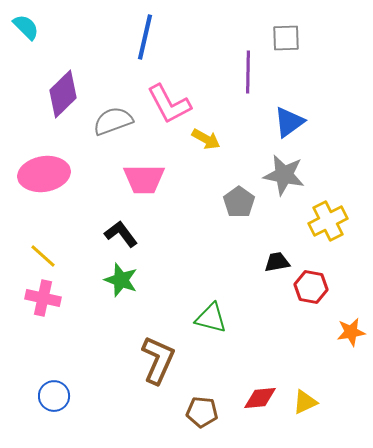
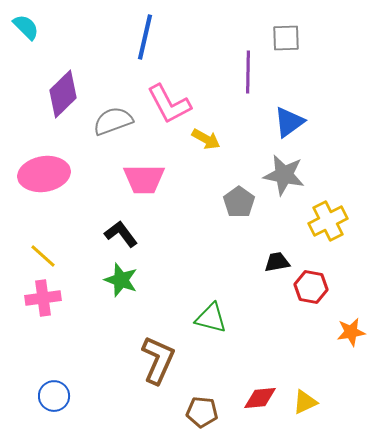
pink cross: rotated 20 degrees counterclockwise
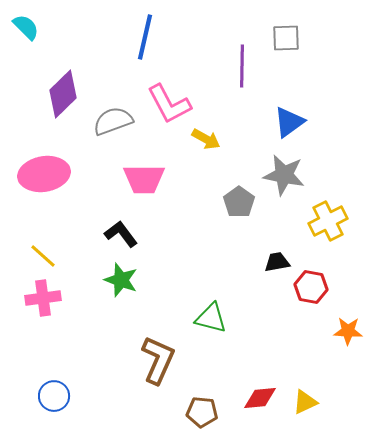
purple line: moved 6 px left, 6 px up
orange star: moved 3 px left, 1 px up; rotated 12 degrees clockwise
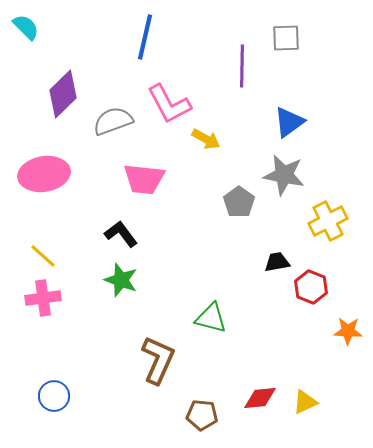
pink trapezoid: rotated 6 degrees clockwise
red hexagon: rotated 12 degrees clockwise
brown pentagon: moved 3 px down
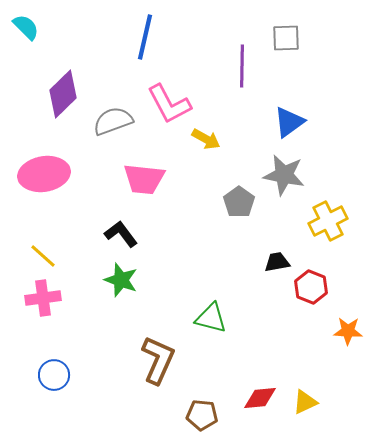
blue circle: moved 21 px up
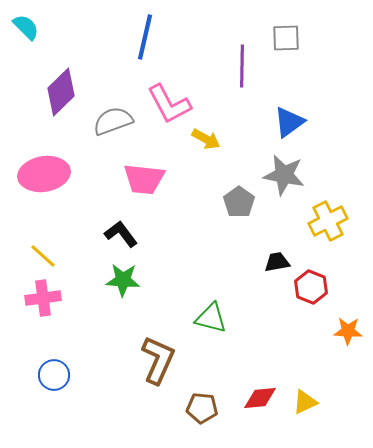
purple diamond: moved 2 px left, 2 px up
green star: moved 2 px right; rotated 16 degrees counterclockwise
brown pentagon: moved 7 px up
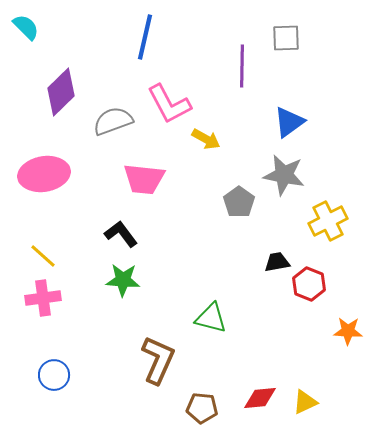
red hexagon: moved 2 px left, 3 px up
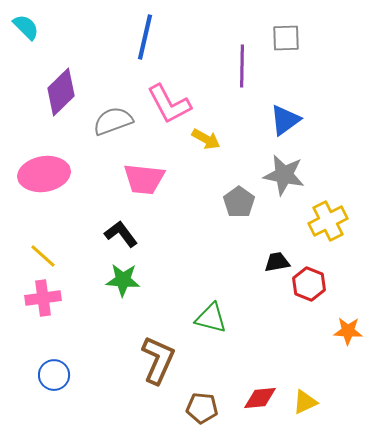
blue triangle: moved 4 px left, 2 px up
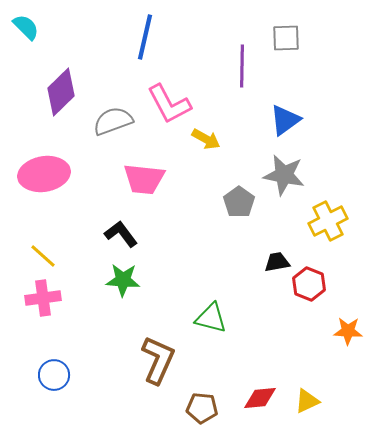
yellow triangle: moved 2 px right, 1 px up
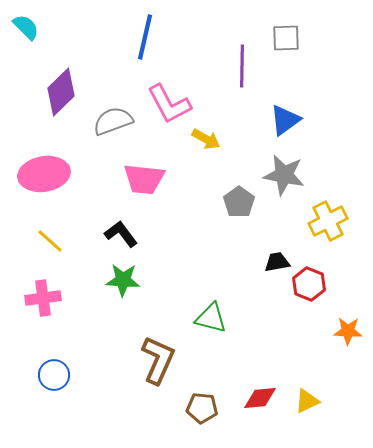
yellow line: moved 7 px right, 15 px up
